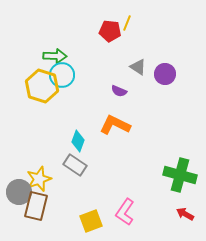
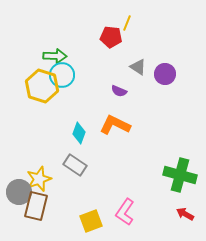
red pentagon: moved 1 px right, 6 px down
cyan diamond: moved 1 px right, 8 px up
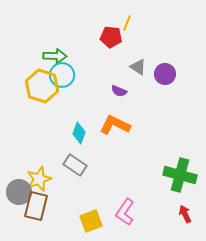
red arrow: rotated 36 degrees clockwise
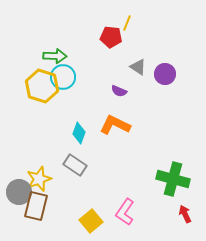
cyan circle: moved 1 px right, 2 px down
green cross: moved 7 px left, 4 px down
yellow square: rotated 20 degrees counterclockwise
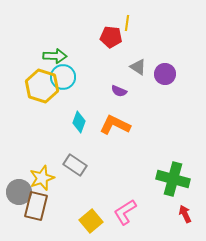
yellow line: rotated 14 degrees counterclockwise
cyan diamond: moved 11 px up
yellow star: moved 3 px right, 1 px up
pink L-shape: rotated 24 degrees clockwise
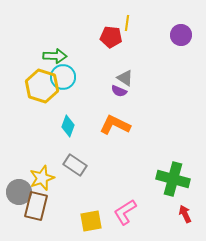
gray triangle: moved 13 px left, 11 px down
purple circle: moved 16 px right, 39 px up
cyan diamond: moved 11 px left, 4 px down
yellow square: rotated 30 degrees clockwise
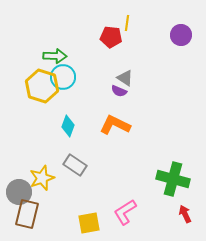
brown rectangle: moved 9 px left, 8 px down
yellow square: moved 2 px left, 2 px down
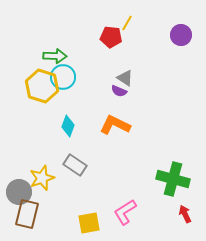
yellow line: rotated 21 degrees clockwise
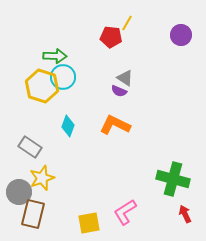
gray rectangle: moved 45 px left, 18 px up
brown rectangle: moved 6 px right
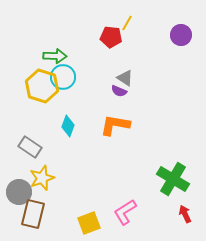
orange L-shape: rotated 16 degrees counterclockwise
green cross: rotated 16 degrees clockwise
yellow square: rotated 10 degrees counterclockwise
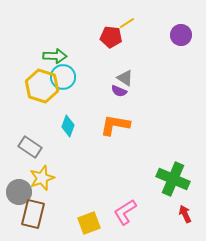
yellow line: rotated 28 degrees clockwise
green cross: rotated 8 degrees counterclockwise
